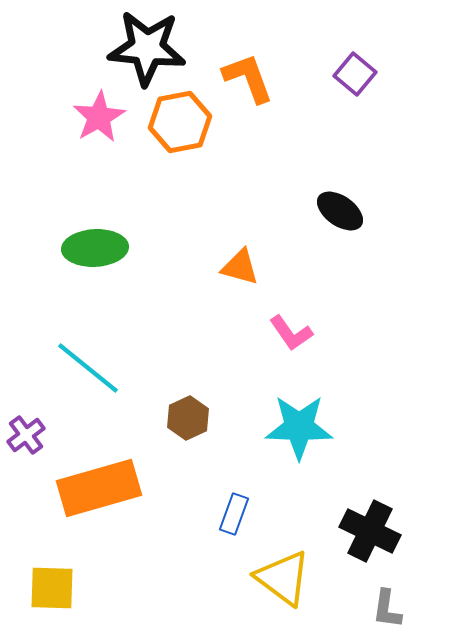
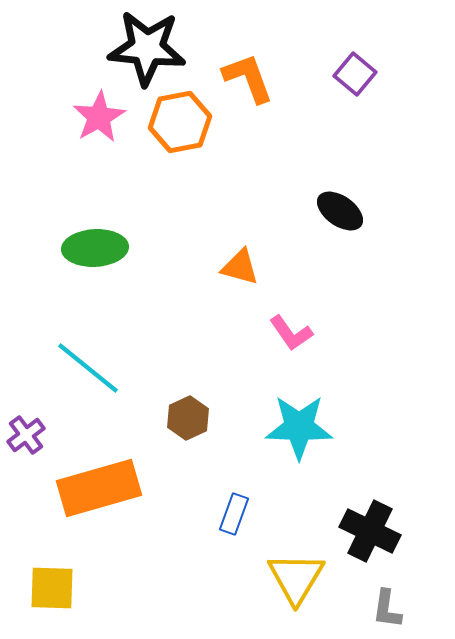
yellow triangle: moved 13 px right; rotated 24 degrees clockwise
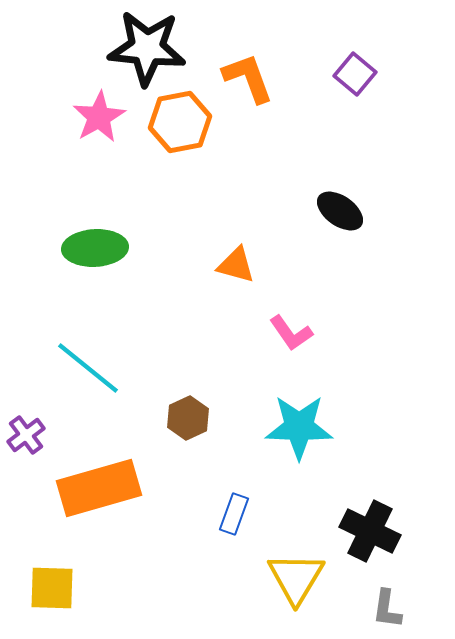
orange triangle: moved 4 px left, 2 px up
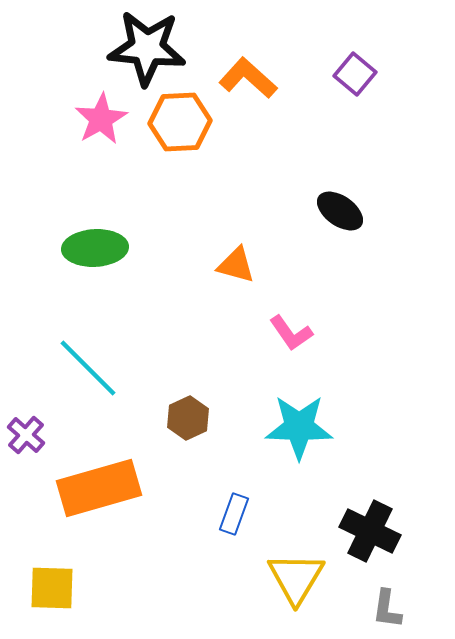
orange L-shape: rotated 28 degrees counterclockwise
pink star: moved 2 px right, 2 px down
orange hexagon: rotated 8 degrees clockwise
cyan line: rotated 6 degrees clockwise
purple cross: rotated 12 degrees counterclockwise
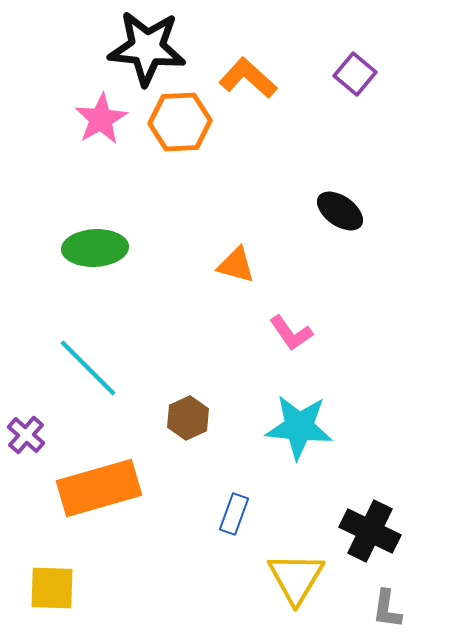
cyan star: rotated 4 degrees clockwise
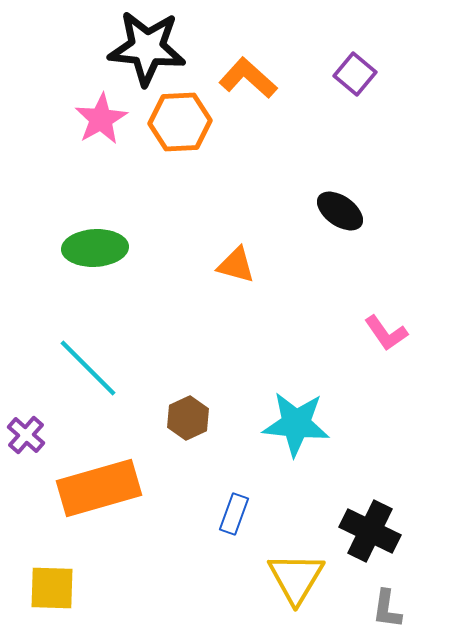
pink L-shape: moved 95 px right
cyan star: moved 3 px left, 3 px up
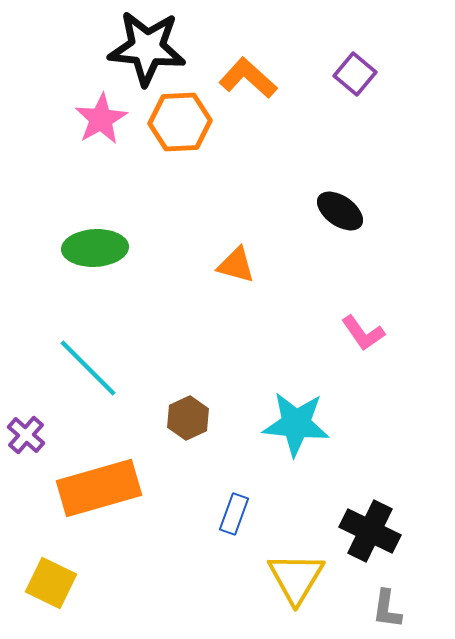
pink L-shape: moved 23 px left
yellow square: moved 1 px left, 5 px up; rotated 24 degrees clockwise
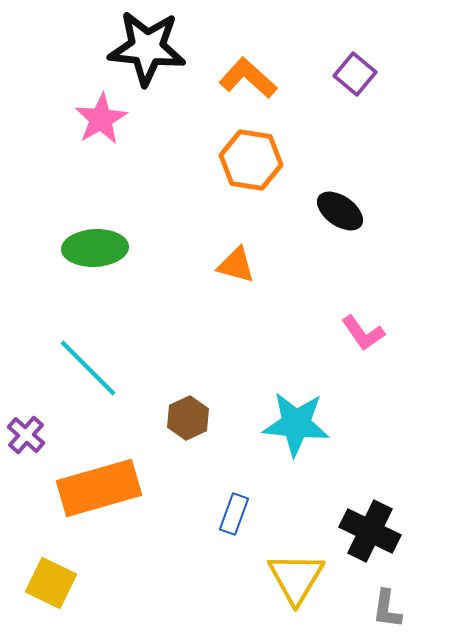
orange hexagon: moved 71 px right, 38 px down; rotated 12 degrees clockwise
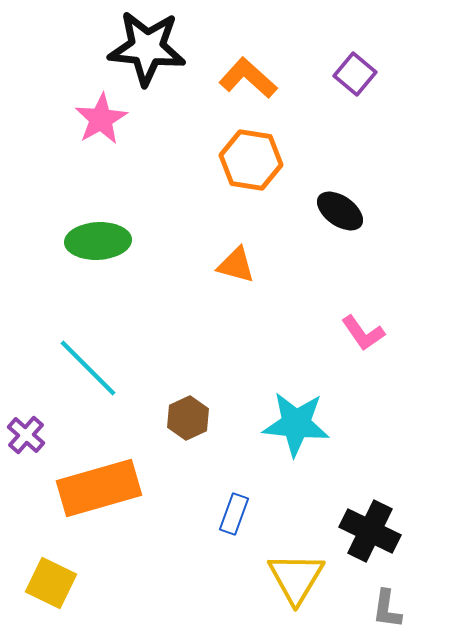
green ellipse: moved 3 px right, 7 px up
